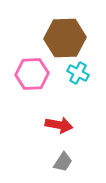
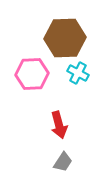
red arrow: rotated 64 degrees clockwise
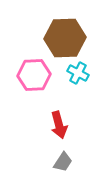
pink hexagon: moved 2 px right, 1 px down
